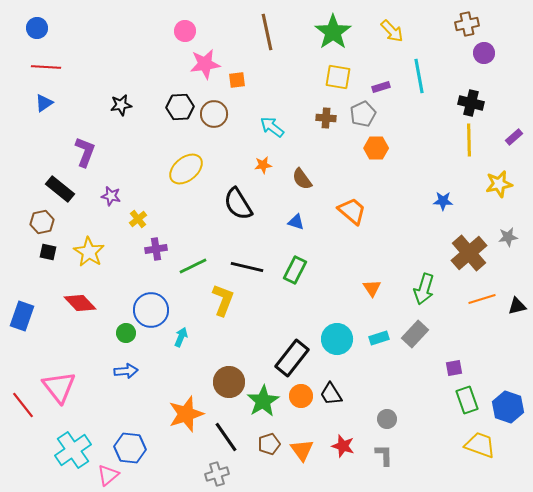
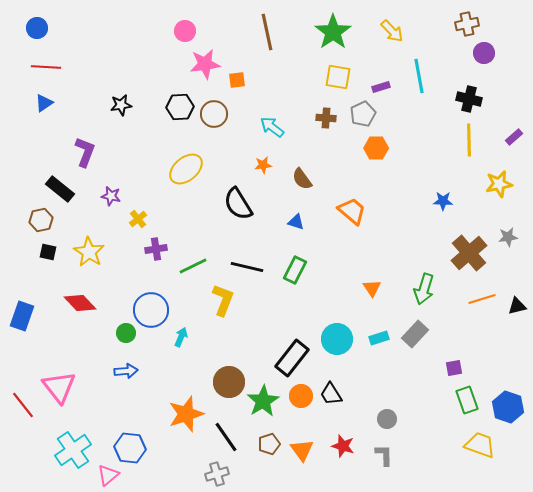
black cross at (471, 103): moved 2 px left, 4 px up
brown hexagon at (42, 222): moved 1 px left, 2 px up
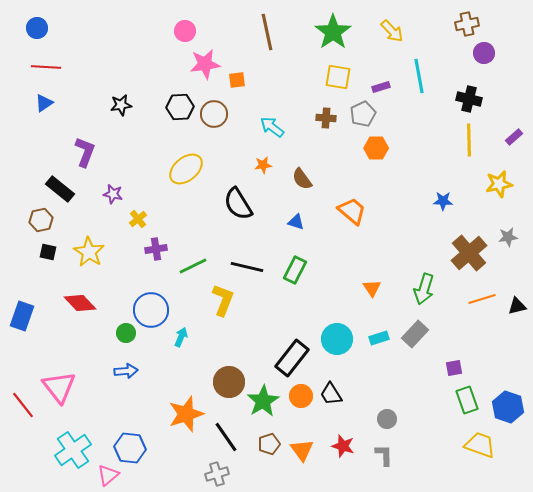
purple star at (111, 196): moved 2 px right, 2 px up
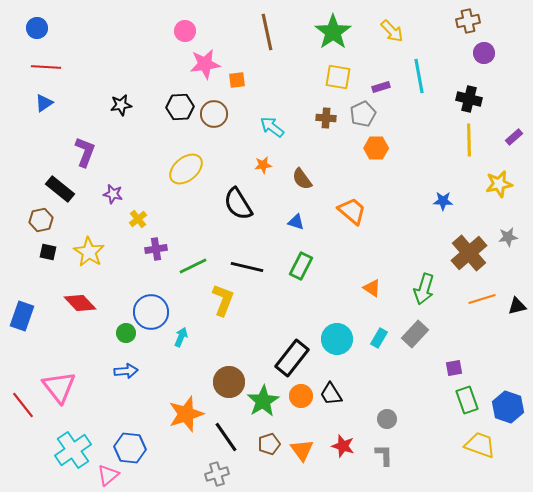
brown cross at (467, 24): moved 1 px right, 3 px up
green rectangle at (295, 270): moved 6 px right, 4 px up
orange triangle at (372, 288): rotated 24 degrees counterclockwise
blue circle at (151, 310): moved 2 px down
cyan rectangle at (379, 338): rotated 42 degrees counterclockwise
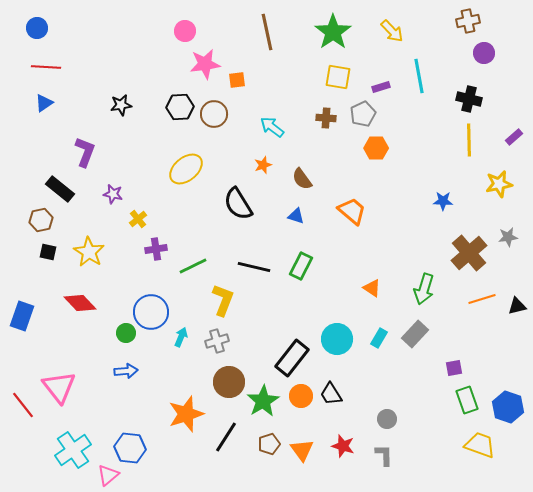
orange star at (263, 165): rotated 12 degrees counterclockwise
blue triangle at (296, 222): moved 6 px up
black line at (247, 267): moved 7 px right
black line at (226, 437): rotated 68 degrees clockwise
gray cross at (217, 474): moved 133 px up
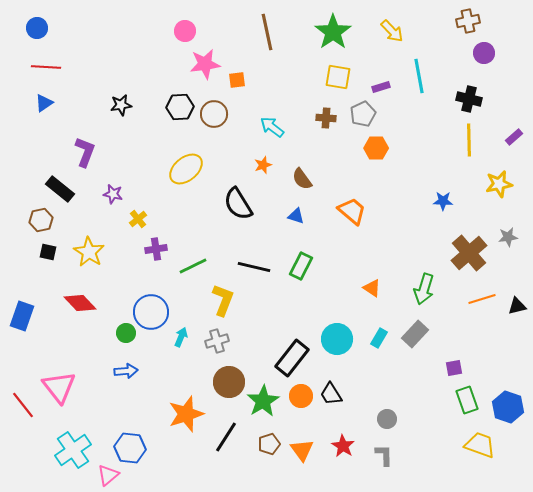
red star at (343, 446): rotated 15 degrees clockwise
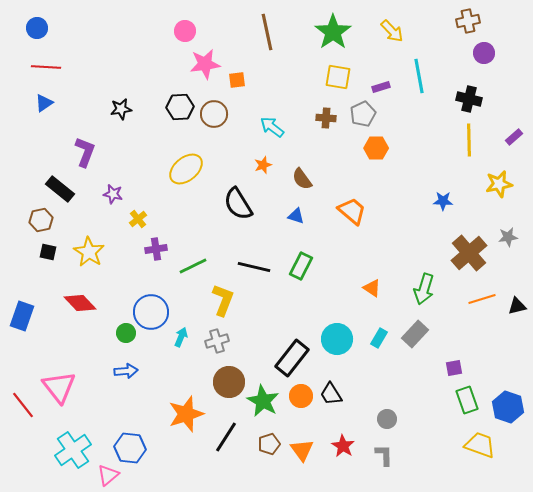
black star at (121, 105): moved 4 px down
green star at (263, 401): rotated 12 degrees counterclockwise
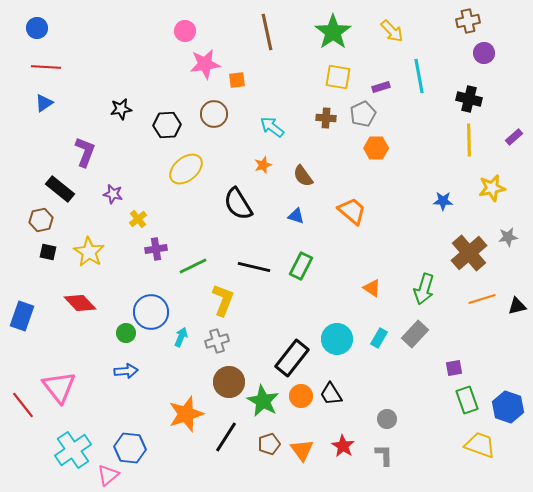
black hexagon at (180, 107): moved 13 px left, 18 px down
brown semicircle at (302, 179): moved 1 px right, 3 px up
yellow star at (499, 184): moved 7 px left, 4 px down
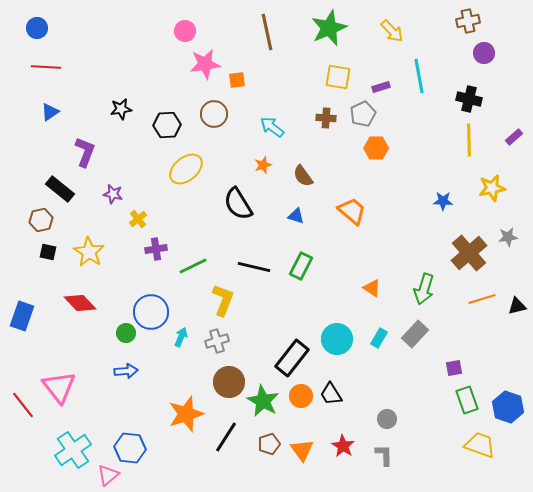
green star at (333, 32): moved 4 px left, 4 px up; rotated 12 degrees clockwise
blue triangle at (44, 103): moved 6 px right, 9 px down
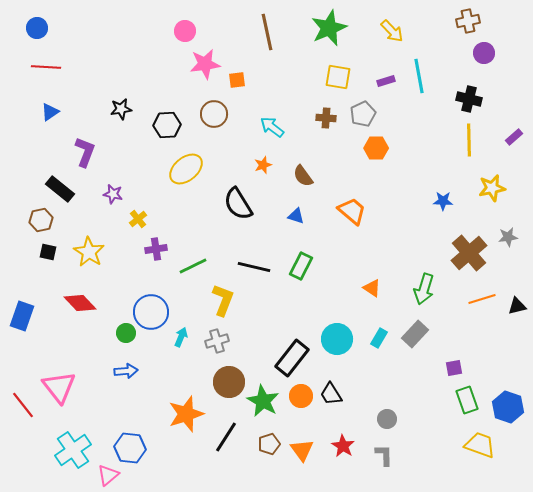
purple rectangle at (381, 87): moved 5 px right, 6 px up
